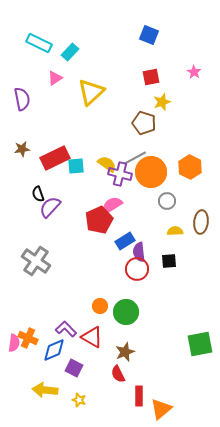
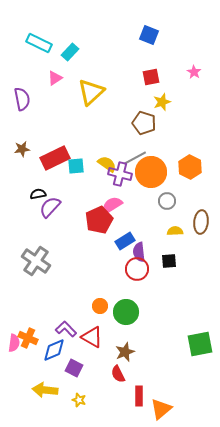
black semicircle at (38, 194): rotated 98 degrees clockwise
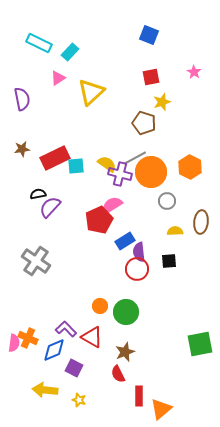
pink triangle at (55, 78): moved 3 px right
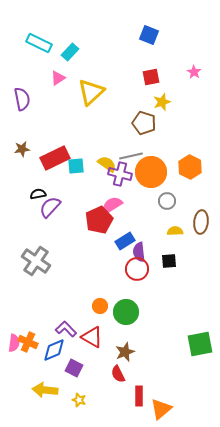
gray line at (135, 158): moved 4 px left, 2 px up; rotated 15 degrees clockwise
orange cross at (28, 338): moved 4 px down
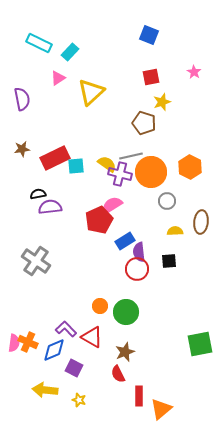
purple semicircle at (50, 207): rotated 40 degrees clockwise
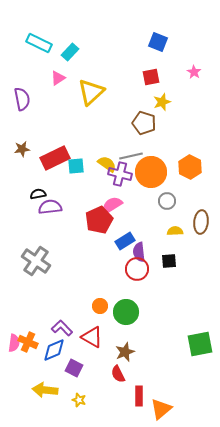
blue square at (149, 35): moved 9 px right, 7 px down
purple L-shape at (66, 329): moved 4 px left, 1 px up
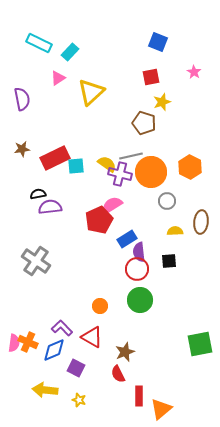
blue rectangle at (125, 241): moved 2 px right, 2 px up
green circle at (126, 312): moved 14 px right, 12 px up
purple square at (74, 368): moved 2 px right
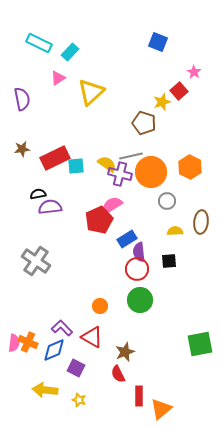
red square at (151, 77): moved 28 px right, 14 px down; rotated 30 degrees counterclockwise
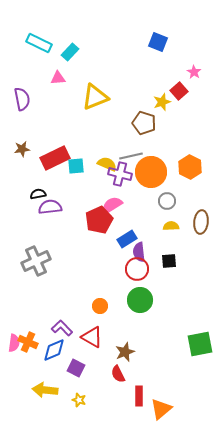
pink triangle at (58, 78): rotated 28 degrees clockwise
yellow triangle at (91, 92): moved 4 px right, 5 px down; rotated 20 degrees clockwise
yellow semicircle at (107, 164): rotated 12 degrees counterclockwise
yellow semicircle at (175, 231): moved 4 px left, 5 px up
gray cross at (36, 261): rotated 32 degrees clockwise
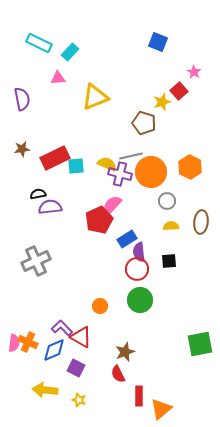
pink semicircle at (112, 205): rotated 15 degrees counterclockwise
red triangle at (92, 337): moved 11 px left
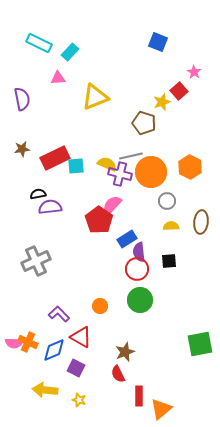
red pentagon at (99, 220): rotated 12 degrees counterclockwise
purple L-shape at (62, 328): moved 3 px left, 14 px up
pink semicircle at (14, 343): rotated 84 degrees clockwise
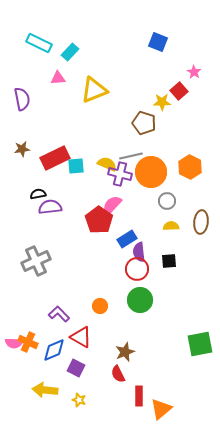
yellow triangle at (95, 97): moved 1 px left, 7 px up
yellow star at (162, 102): rotated 18 degrees clockwise
